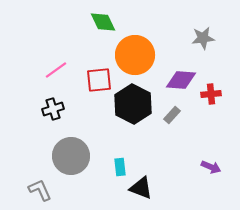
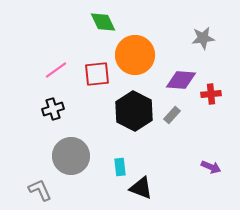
red square: moved 2 px left, 6 px up
black hexagon: moved 1 px right, 7 px down
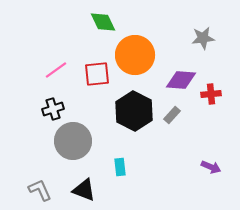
gray circle: moved 2 px right, 15 px up
black triangle: moved 57 px left, 2 px down
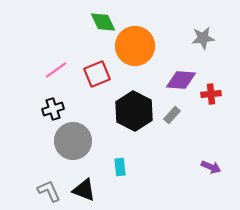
orange circle: moved 9 px up
red square: rotated 16 degrees counterclockwise
gray L-shape: moved 9 px right, 1 px down
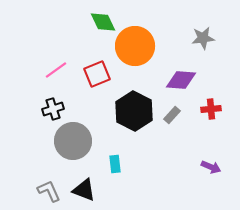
red cross: moved 15 px down
cyan rectangle: moved 5 px left, 3 px up
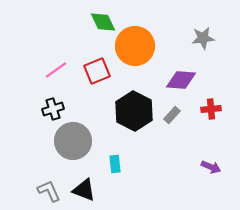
red square: moved 3 px up
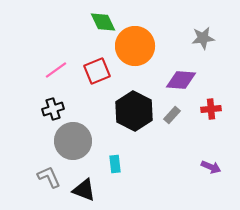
gray L-shape: moved 14 px up
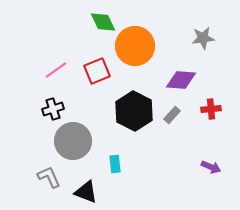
black triangle: moved 2 px right, 2 px down
